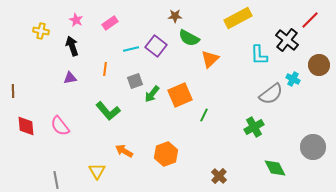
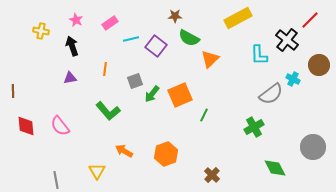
cyan line: moved 10 px up
brown cross: moved 7 px left, 1 px up
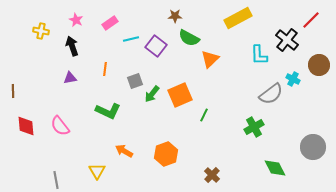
red line: moved 1 px right
green L-shape: rotated 25 degrees counterclockwise
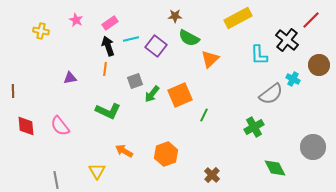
black arrow: moved 36 px right
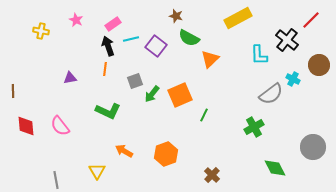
brown star: moved 1 px right; rotated 16 degrees clockwise
pink rectangle: moved 3 px right, 1 px down
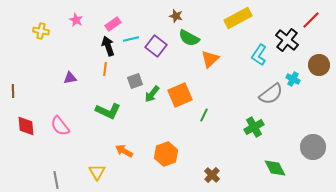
cyan L-shape: rotated 35 degrees clockwise
yellow triangle: moved 1 px down
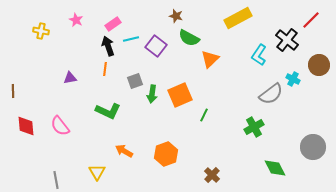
green arrow: rotated 30 degrees counterclockwise
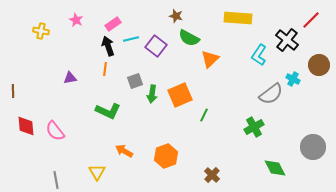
yellow rectangle: rotated 32 degrees clockwise
pink semicircle: moved 5 px left, 5 px down
orange hexagon: moved 2 px down
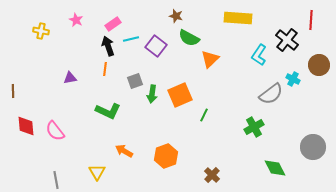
red line: rotated 42 degrees counterclockwise
